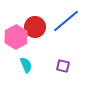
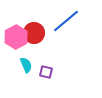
red circle: moved 1 px left, 6 px down
purple square: moved 17 px left, 6 px down
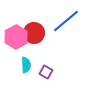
cyan semicircle: rotated 21 degrees clockwise
purple square: rotated 16 degrees clockwise
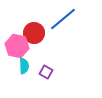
blue line: moved 3 px left, 2 px up
pink hexagon: moved 1 px right, 9 px down; rotated 20 degrees counterclockwise
cyan semicircle: moved 2 px left, 1 px down
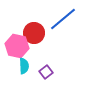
purple square: rotated 24 degrees clockwise
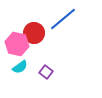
pink hexagon: moved 2 px up
cyan semicircle: moved 4 px left, 1 px down; rotated 56 degrees clockwise
purple square: rotated 16 degrees counterclockwise
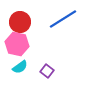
blue line: rotated 8 degrees clockwise
red circle: moved 14 px left, 11 px up
purple square: moved 1 px right, 1 px up
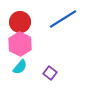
pink hexagon: moved 3 px right; rotated 15 degrees clockwise
cyan semicircle: rotated 14 degrees counterclockwise
purple square: moved 3 px right, 2 px down
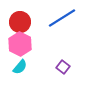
blue line: moved 1 px left, 1 px up
purple square: moved 13 px right, 6 px up
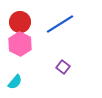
blue line: moved 2 px left, 6 px down
cyan semicircle: moved 5 px left, 15 px down
